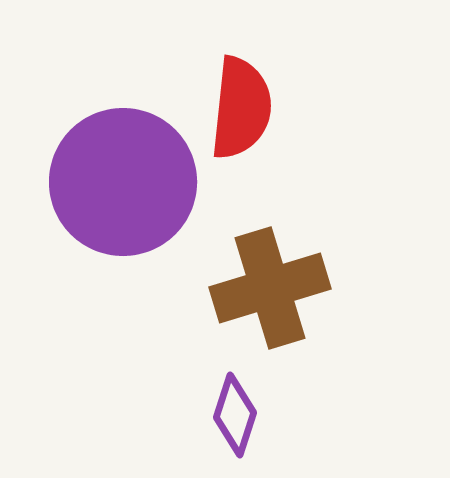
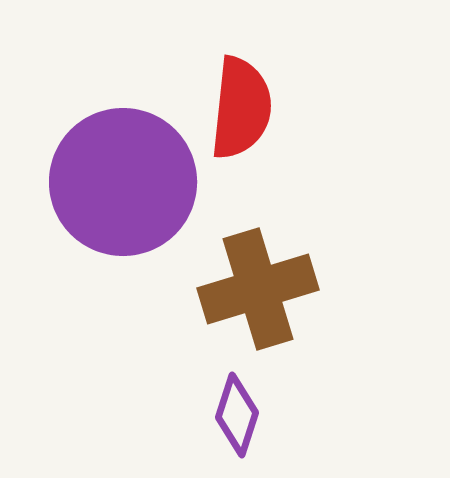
brown cross: moved 12 px left, 1 px down
purple diamond: moved 2 px right
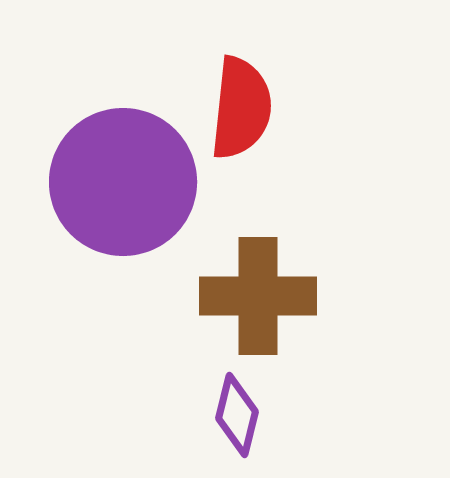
brown cross: moved 7 px down; rotated 17 degrees clockwise
purple diamond: rotated 4 degrees counterclockwise
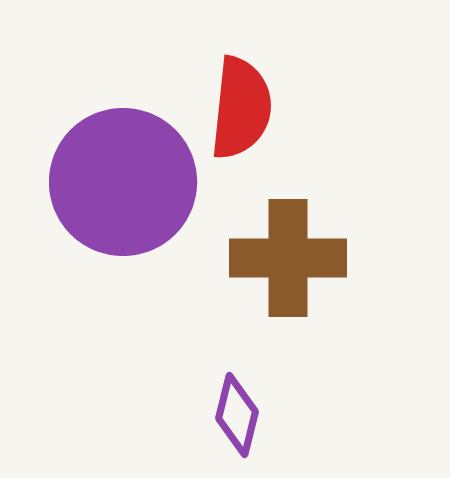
brown cross: moved 30 px right, 38 px up
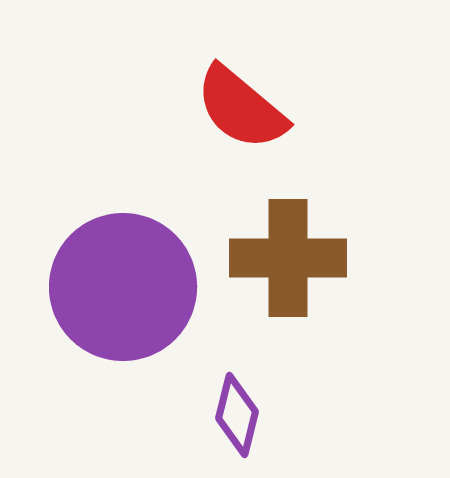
red semicircle: rotated 124 degrees clockwise
purple circle: moved 105 px down
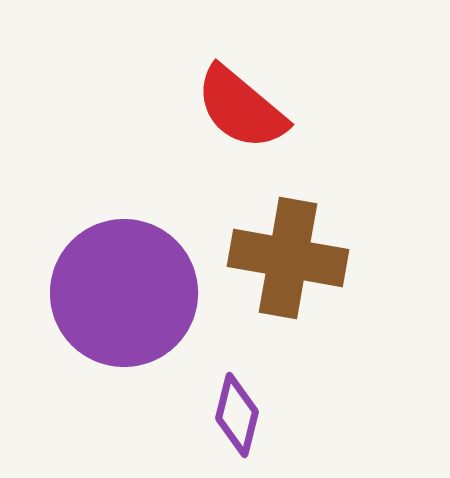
brown cross: rotated 10 degrees clockwise
purple circle: moved 1 px right, 6 px down
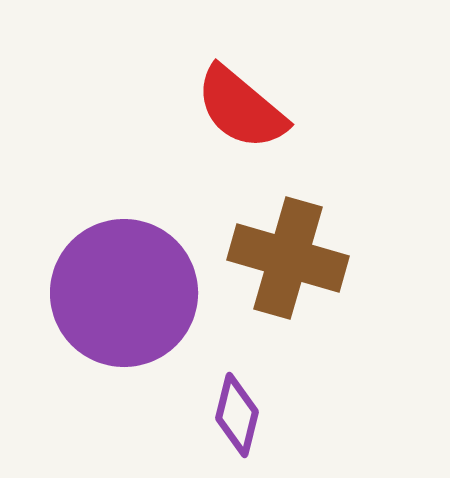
brown cross: rotated 6 degrees clockwise
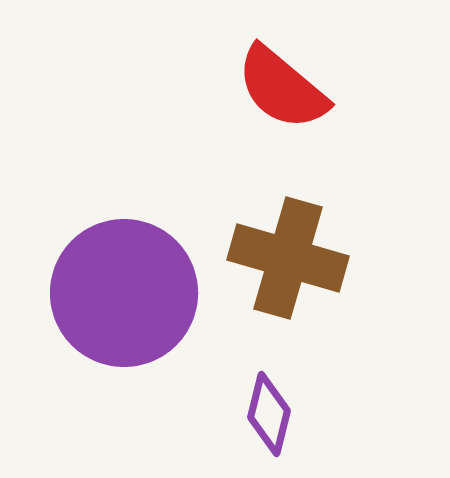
red semicircle: moved 41 px right, 20 px up
purple diamond: moved 32 px right, 1 px up
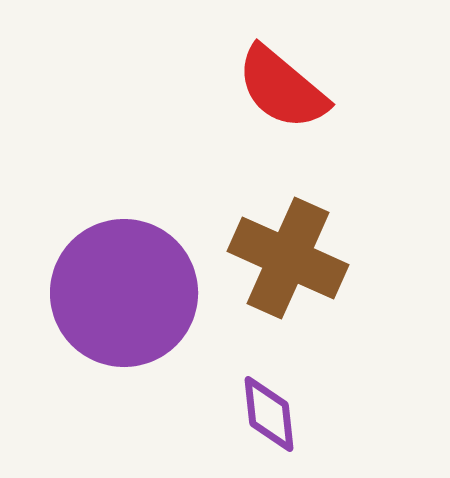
brown cross: rotated 8 degrees clockwise
purple diamond: rotated 20 degrees counterclockwise
